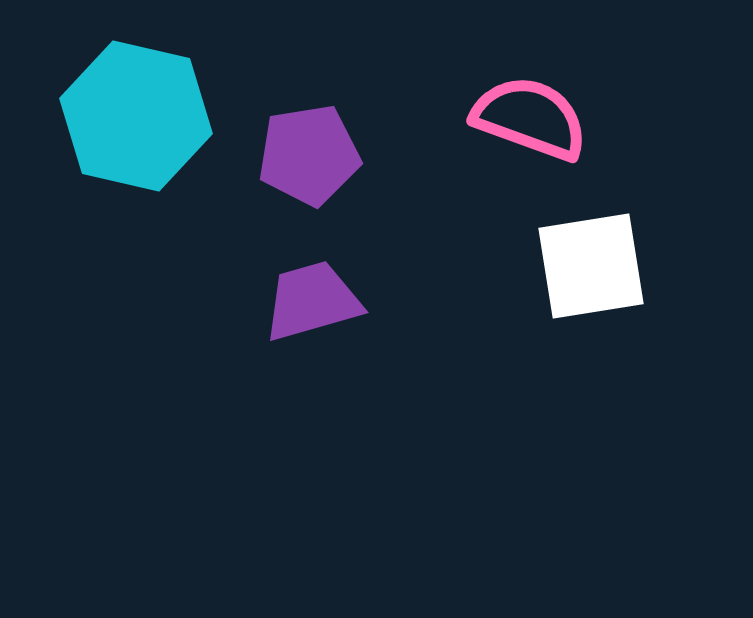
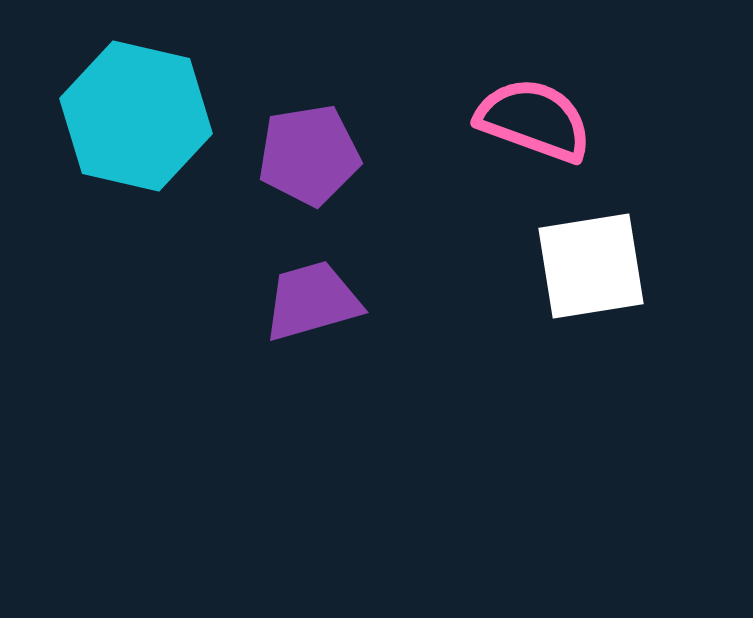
pink semicircle: moved 4 px right, 2 px down
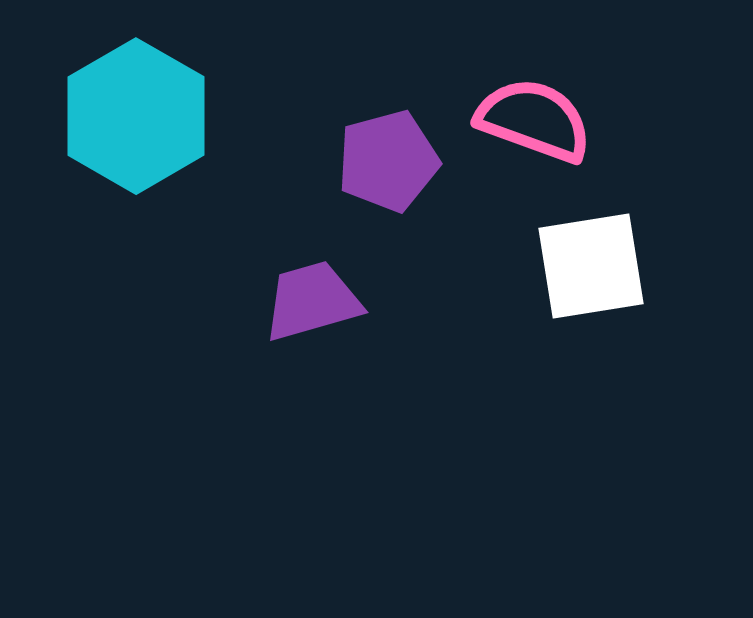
cyan hexagon: rotated 17 degrees clockwise
purple pentagon: moved 79 px right, 6 px down; rotated 6 degrees counterclockwise
